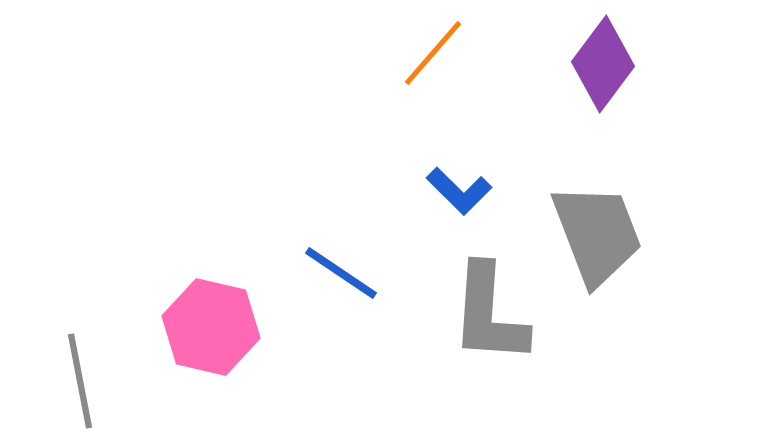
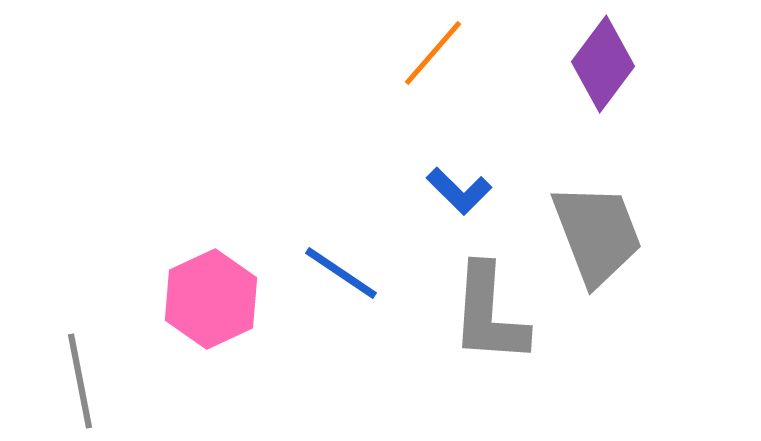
pink hexagon: moved 28 px up; rotated 22 degrees clockwise
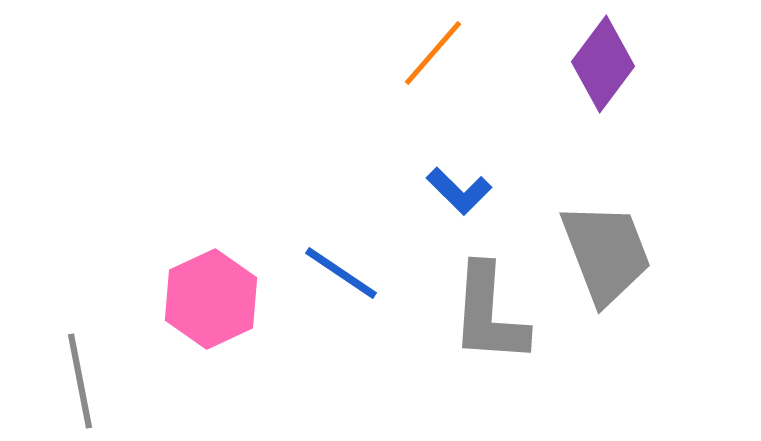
gray trapezoid: moved 9 px right, 19 px down
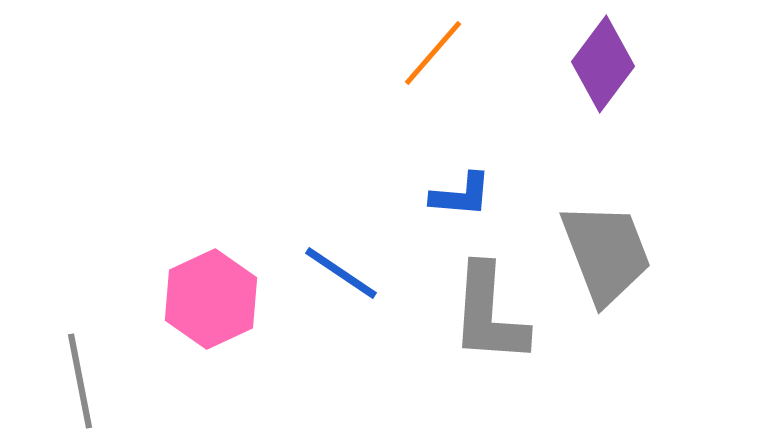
blue L-shape: moved 2 px right, 4 px down; rotated 40 degrees counterclockwise
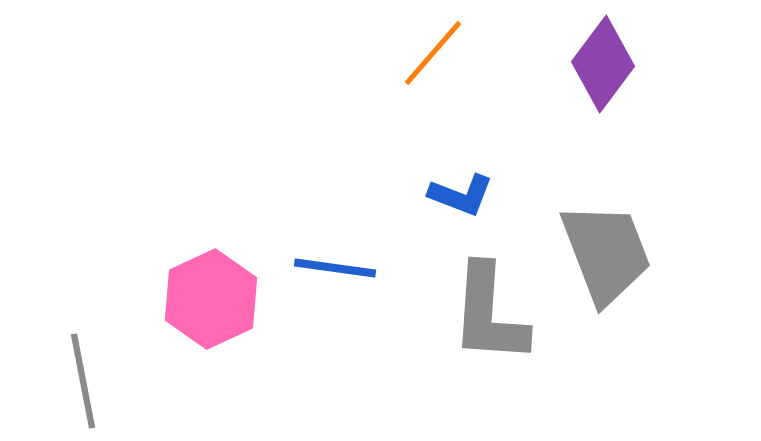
blue L-shape: rotated 16 degrees clockwise
blue line: moved 6 px left, 5 px up; rotated 26 degrees counterclockwise
gray line: moved 3 px right
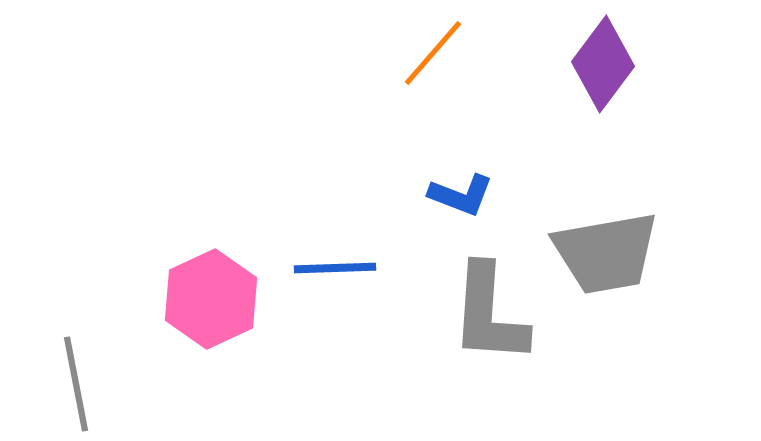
gray trapezoid: rotated 101 degrees clockwise
blue line: rotated 10 degrees counterclockwise
gray line: moved 7 px left, 3 px down
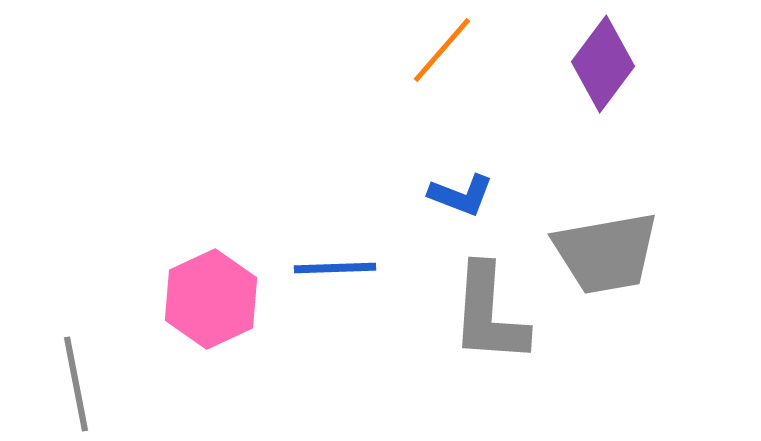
orange line: moved 9 px right, 3 px up
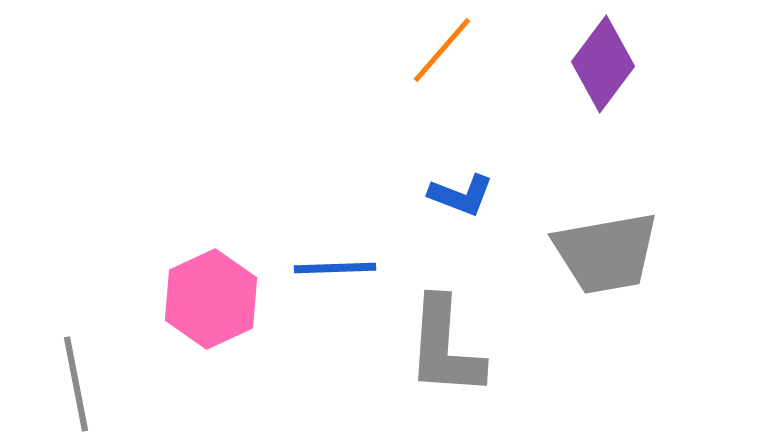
gray L-shape: moved 44 px left, 33 px down
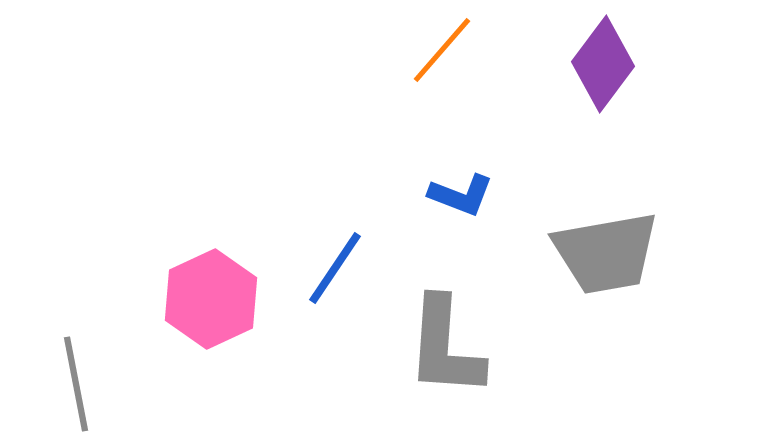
blue line: rotated 54 degrees counterclockwise
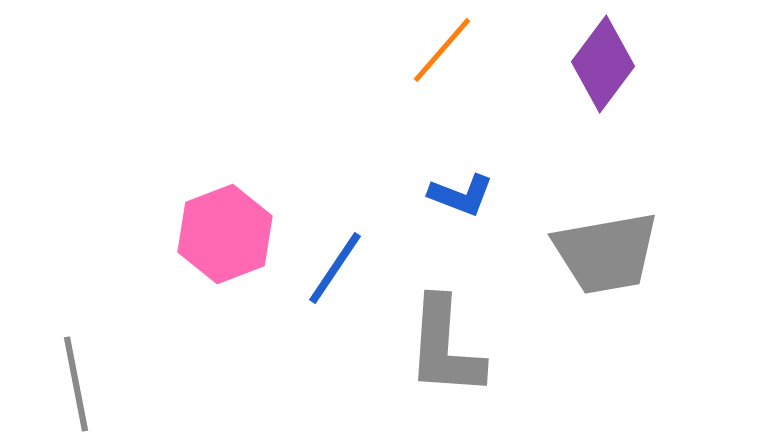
pink hexagon: moved 14 px right, 65 px up; rotated 4 degrees clockwise
